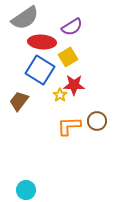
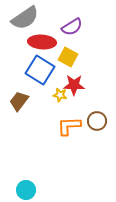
yellow square: rotated 30 degrees counterclockwise
yellow star: rotated 24 degrees counterclockwise
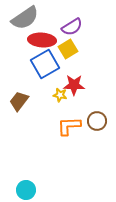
red ellipse: moved 2 px up
yellow square: moved 8 px up; rotated 30 degrees clockwise
blue square: moved 5 px right, 6 px up; rotated 28 degrees clockwise
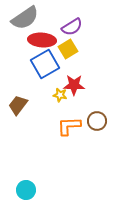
brown trapezoid: moved 1 px left, 4 px down
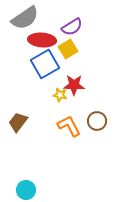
brown trapezoid: moved 17 px down
orange L-shape: rotated 65 degrees clockwise
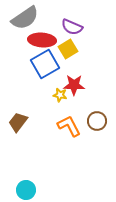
purple semicircle: rotated 55 degrees clockwise
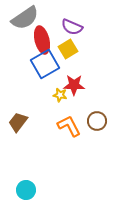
red ellipse: rotated 72 degrees clockwise
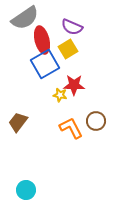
brown circle: moved 1 px left
orange L-shape: moved 2 px right, 2 px down
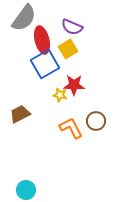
gray semicircle: moved 1 px left; rotated 20 degrees counterclockwise
brown trapezoid: moved 2 px right, 8 px up; rotated 25 degrees clockwise
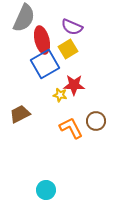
gray semicircle: rotated 12 degrees counterclockwise
cyan circle: moved 20 px right
